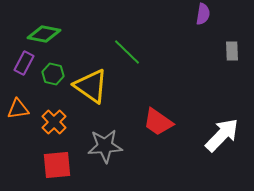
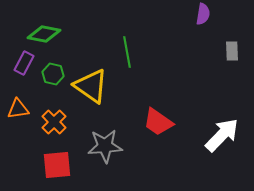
green line: rotated 36 degrees clockwise
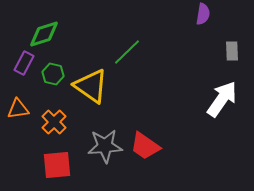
green diamond: rotated 28 degrees counterclockwise
green line: rotated 56 degrees clockwise
red trapezoid: moved 13 px left, 24 px down
white arrow: moved 36 px up; rotated 9 degrees counterclockwise
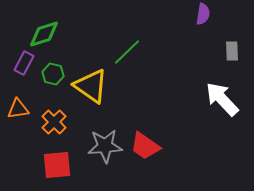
white arrow: rotated 78 degrees counterclockwise
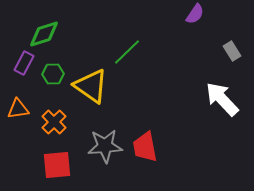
purple semicircle: moved 8 px left; rotated 25 degrees clockwise
gray rectangle: rotated 30 degrees counterclockwise
green hexagon: rotated 15 degrees counterclockwise
red trapezoid: moved 1 px down; rotated 44 degrees clockwise
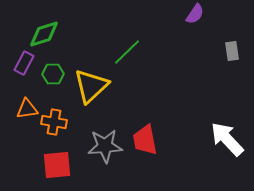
gray rectangle: rotated 24 degrees clockwise
yellow triangle: rotated 42 degrees clockwise
white arrow: moved 5 px right, 40 px down
orange triangle: moved 9 px right
orange cross: rotated 35 degrees counterclockwise
red trapezoid: moved 7 px up
